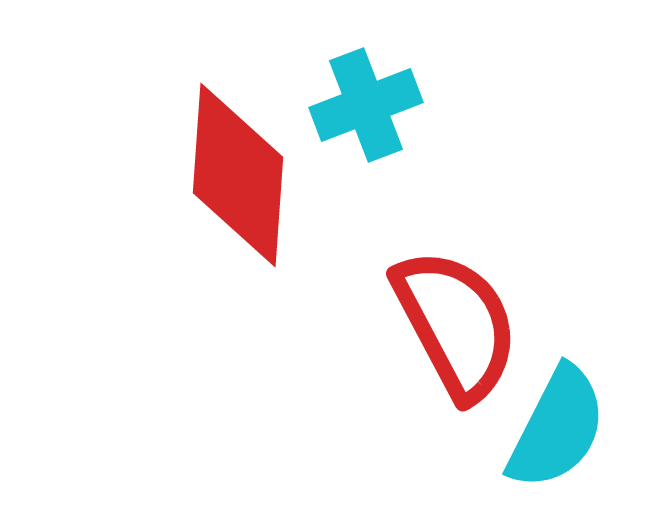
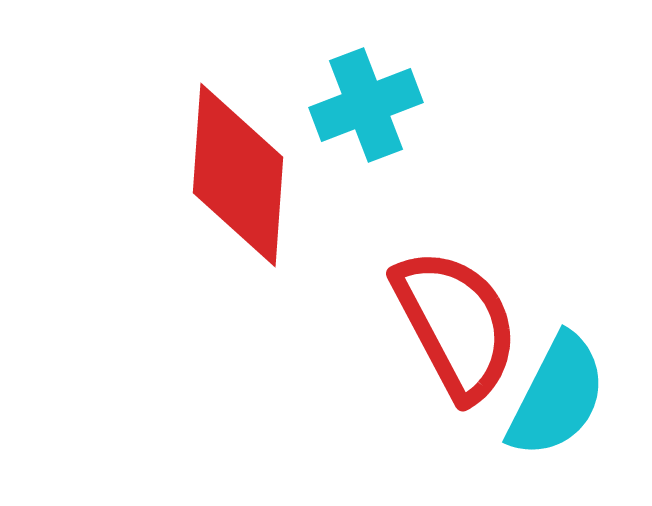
cyan semicircle: moved 32 px up
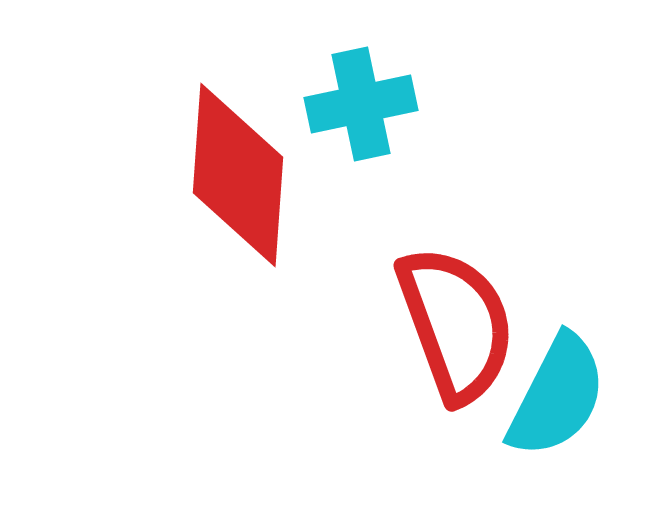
cyan cross: moved 5 px left, 1 px up; rotated 9 degrees clockwise
red semicircle: rotated 8 degrees clockwise
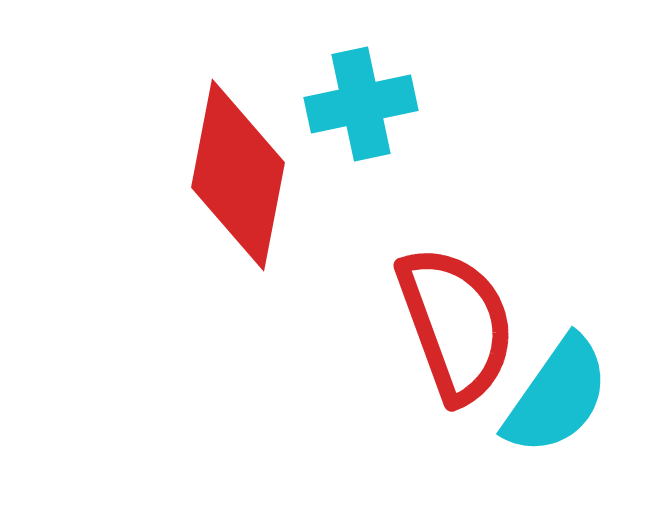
red diamond: rotated 7 degrees clockwise
cyan semicircle: rotated 8 degrees clockwise
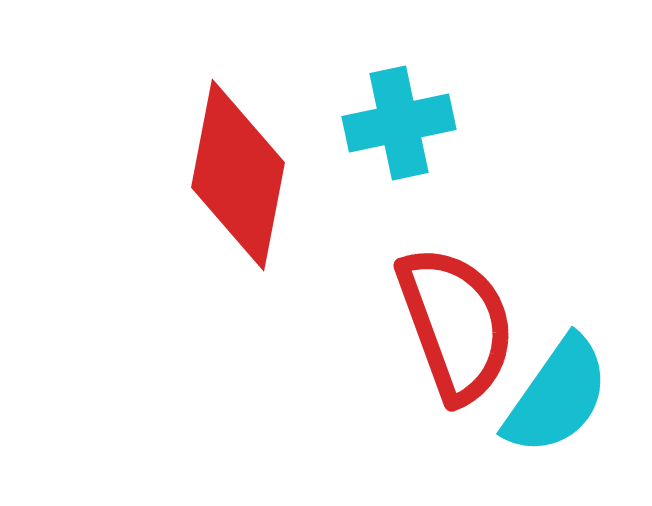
cyan cross: moved 38 px right, 19 px down
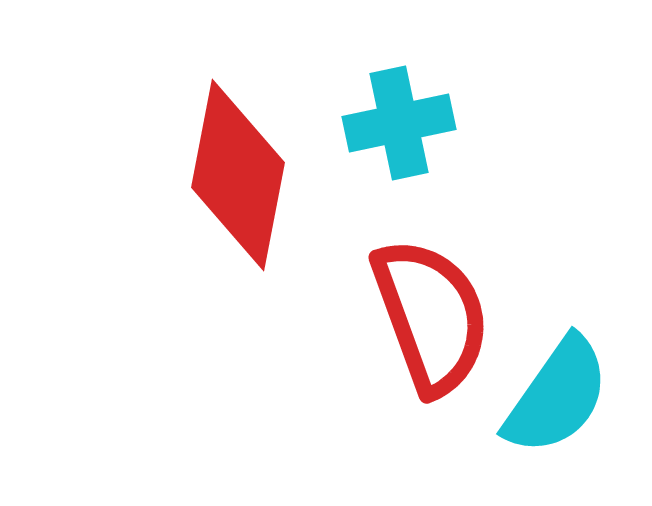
red semicircle: moved 25 px left, 8 px up
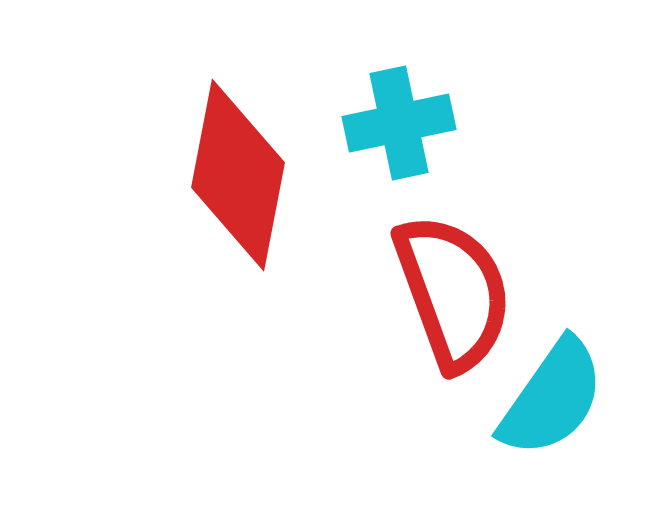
red semicircle: moved 22 px right, 24 px up
cyan semicircle: moved 5 px left, 2 px down
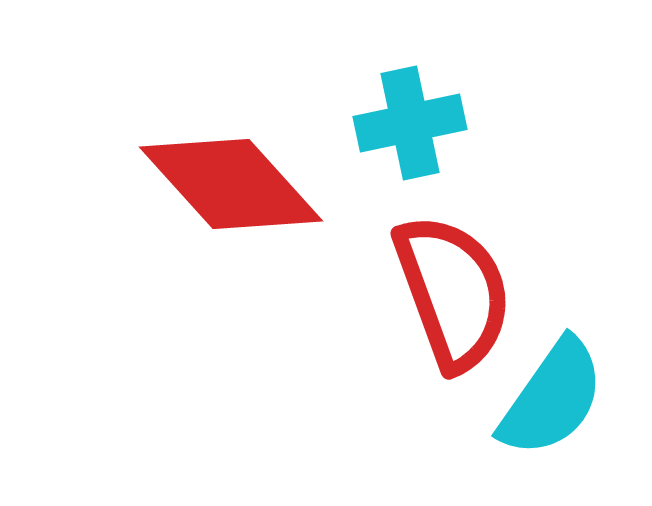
cyan cross: moved 11 px right
red diamond: moved 7 px left, 9 px down; rotated 53 degrees counterclockwise
